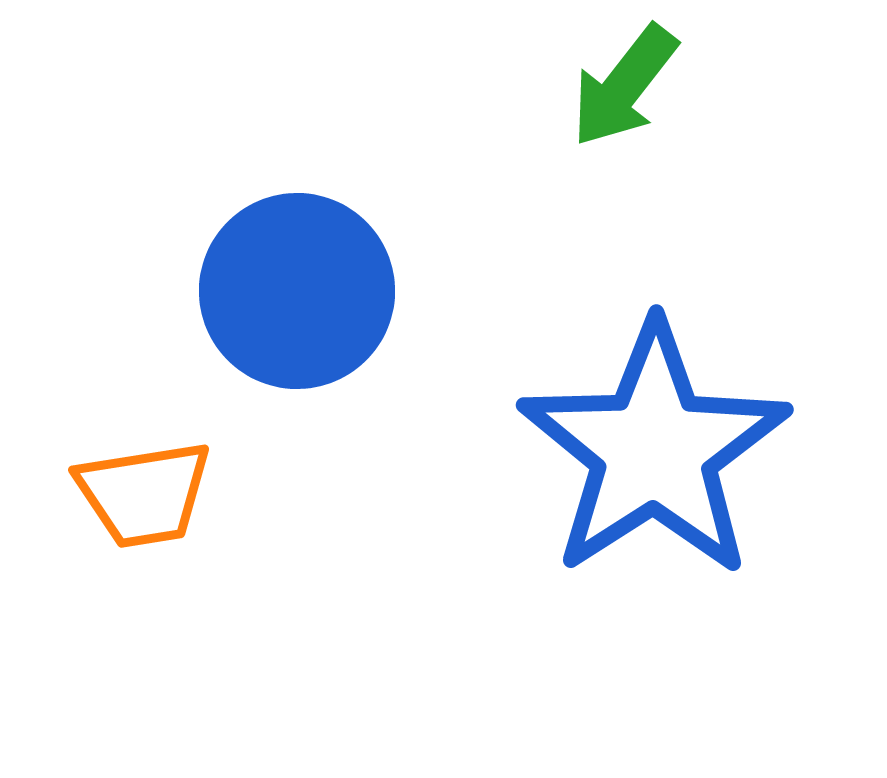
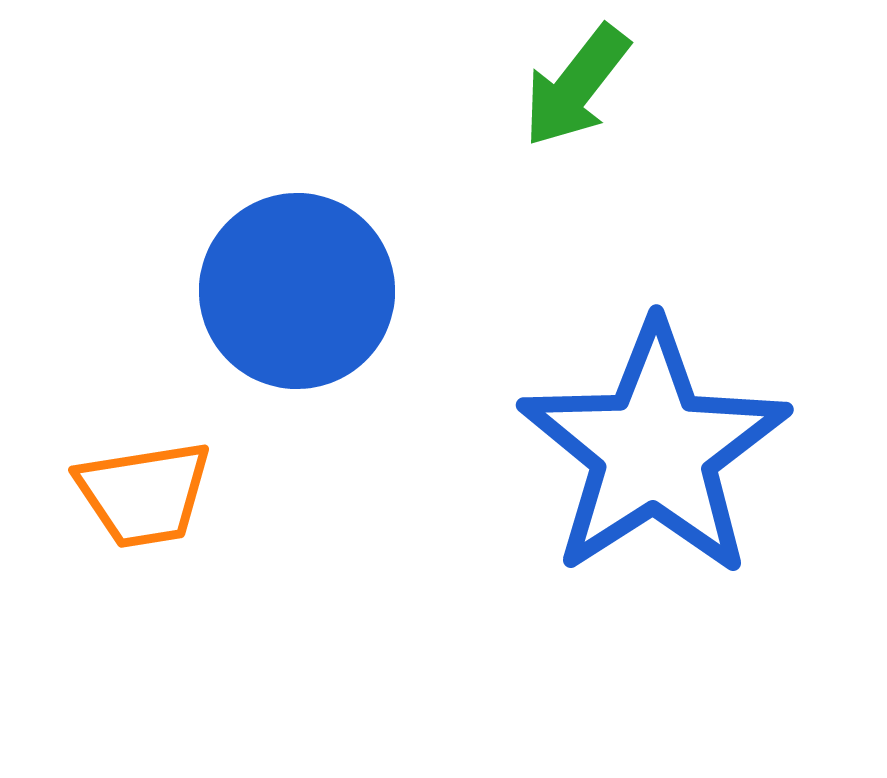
green arrow: moved 48 px left
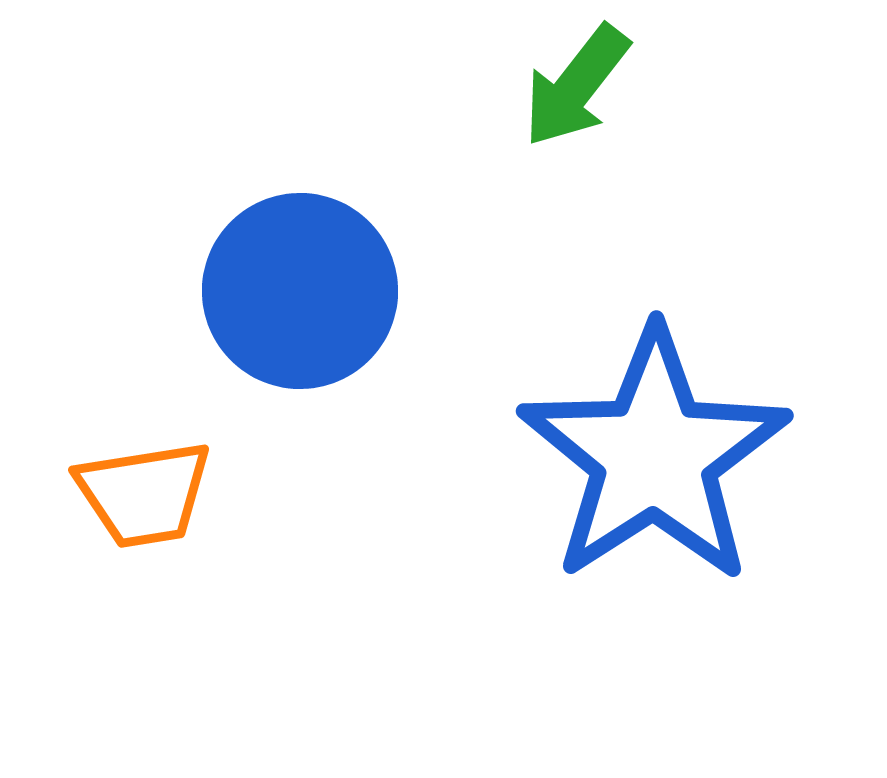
blue circle: moved 3 px right
blue star: moved 6 px down
